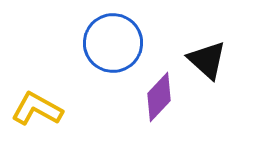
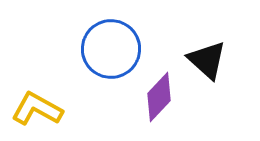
blue circle: moved 2 px left, 6 px down
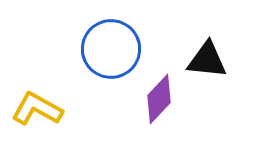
black triangle: rotated 36 degrees counterclockwise
purple diamond: moved 2 px down
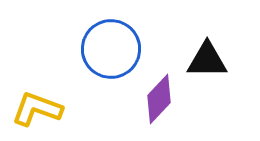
black triangle: rotated 6 degrees counterclockwise
yellow L-shape: rotated 9 degrees counterclockwise
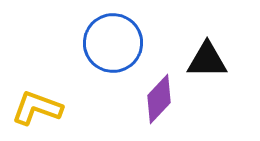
blue circle: moved 2 px right, 6 px up
yellow L-shape: moved 1 px up
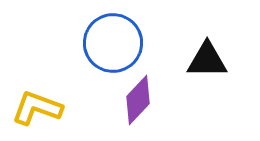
purple diamond: moved 21 px left, 1 px down
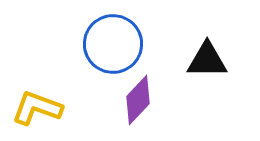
blue circle: moved 1 px down
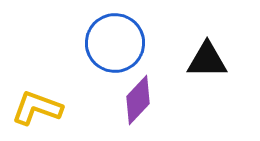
blue circle: moved 2 px right, 1 px up
